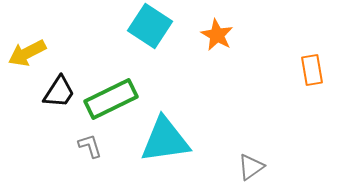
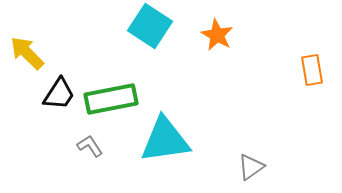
yellow arrow: rotated 72 degrees clockwise
black trapezoid: moved 2 px down
green rectangle: rotated 15 degrees clockwise
gray L-shape: rotated 16 degrees counterclockwise
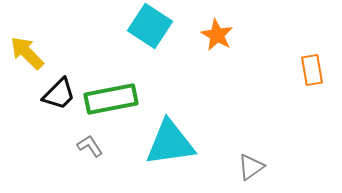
black trapezoid: rotated 12 degrees clockwise
cyan triangle: moved 5 px right, 3 px down
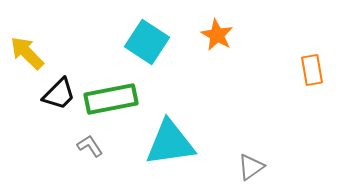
cyan square: moved 3 px left, 16 px down
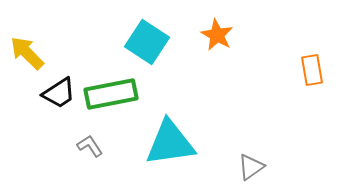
black trapezoid: moved 1 px up; rotated 12 degrees clockwise
green rectangle: moved 5 px up
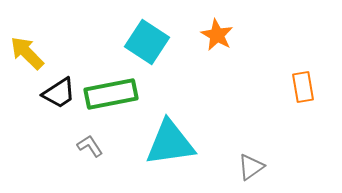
orange rectangle: moved 9 px left, 17 px down
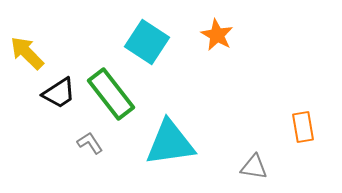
orange rectangle: moved 40 px down
green rectangle: rotated 63 degrees clockwise
gray L-shape: moved 3 px up
gray triangle: moved 3 px right; rotated 44 degrees clockwise
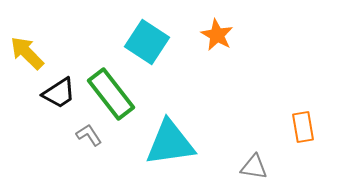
gray L-shape: moved 1 px left, 8 px up
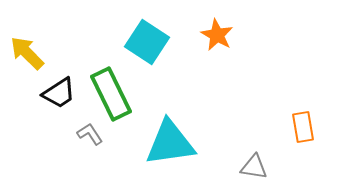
green rectangle: rotated 12 degrees clockwise
gray L-shape: moved 1 px right, 1 px up
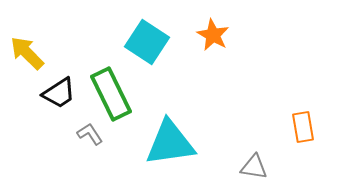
orange star: moved 4 px left
